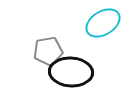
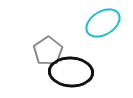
gray pentagon: rotated 24 degrees counterclockwise
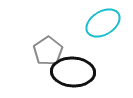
black ellipse: moved 2 px right
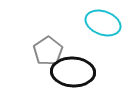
cyan ellipse: rotated 52 degrees clockwise
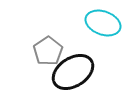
black ellipse: rotated 36 degrees counterclockwise
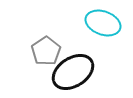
gray pentagon: moved 2 px left
